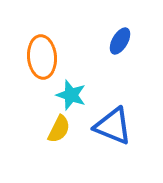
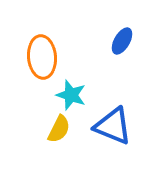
blue ellipse: moved 2 px right
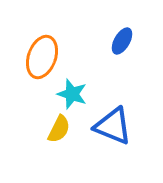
orange ellipse: rotated 24 degrees clockwise
cyan star: moved 1 px right, 1 px up
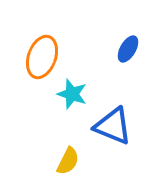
blue ellipse: moved 6 px right, 8 px down
yellow semicircle: moved 9 px right, 32 px down
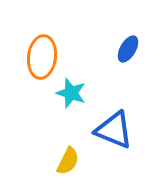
orange ellipse: rotated 12 degrees counterclockwise
cyan star: moved 1 px left, 1 px up
blue triangle: moved 1 px right, 4 px down
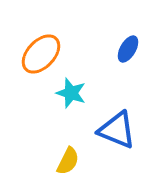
orange ellipse: moved 1 px left, 3 px up; rotated 36 degrees clockwise
blue triangle: moved 3 px right
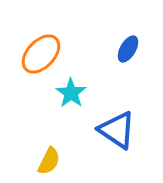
cyan star: rotated 16 degrees clockwise
blue triangle: rotated 12 degrees clockwise
yellow semicircle: moved 19 px left
